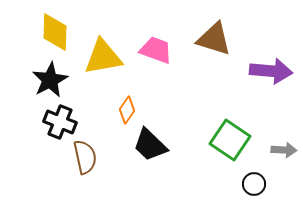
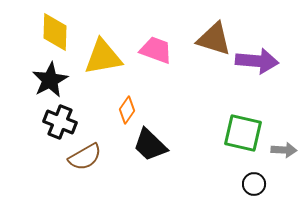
purple arrow: moved 14 px left, 10 px up
green square: moved 13 px right, 7 px up; rotated 21 degrees counterclockwise
brown semicircle: rotated 72 degrees clockwise
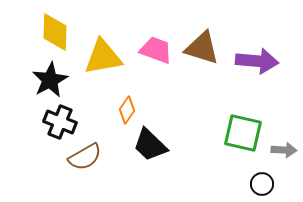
brown triangle: moved 12 px left, 9 px down
black circle: moved 8 px right
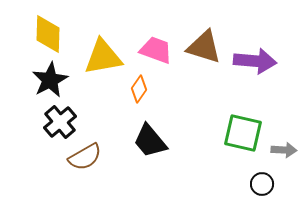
yellow diamond: moved 7 px left, 2 px down
brown triangle: moved 2 px right, 1 px up
purple arrow: moved 2 px left
orange diamond: moved 12 px right, 21 px up
black cross: rotated 28 degrees clockwise
black trapezoid: moved 4 px up; rotated 6 degrees clockwise
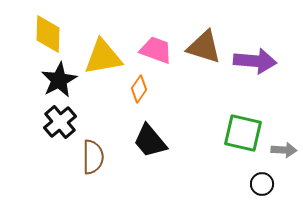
black star: moved 9 px right
brown semicircle: moved 8 px right; rotated 60 degrees counterclockwise
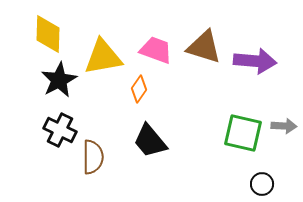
black cross: moved 8 px down; rotated 24 degrees counterclockwise
gray arrow: moved 24 px up
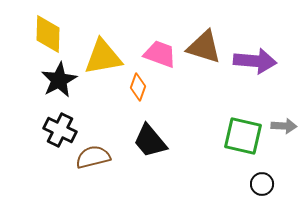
pink trapezoid: moved 4 px right, 4 px down
orange diamond: moved 1 px left, 2 px up; rotated 16 degrees counterclockwise
green square: moved 3 px down
brown semicircle: rotated 104 degrees counterclockwise
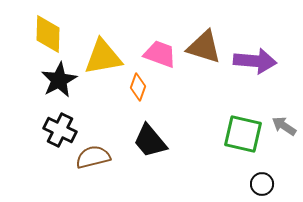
gray arrow: rotated 150 degrees counterclockwise
green square: moved 2 px up
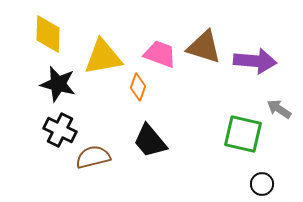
black star: moved 1 px left, 4 px down; rotated 30 degrees counterclockwise
gray arrow: moved 5 px left, 17 px up
